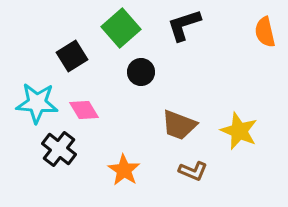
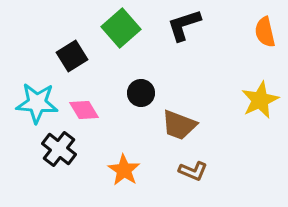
black circle: moved 21 px down
yellow star: moved 21 px right, 31 px up; rotated 24 degrees clockwise
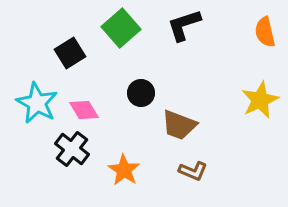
black square: moved 2 px left, 3 px up
cyan star: rotated 24 degrees clockwise
black cross: moved 13 px right
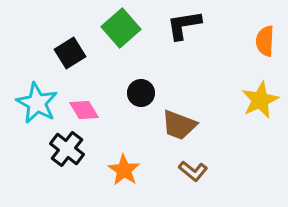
black L-shape: rotated 9 degrees clockwise
orange semicircle: moved 9 px down; rotated 16 degrees clockwise
black cross: moved 5 px left
brown L-shape: rotated 16 degrees clockwise
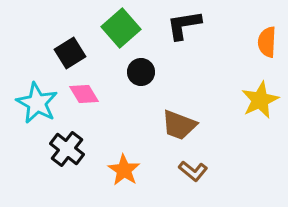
orange semicircle: moved 2 px right, 1 px down
black circle: moved 21 px up
pink diamond: moved 16 px up
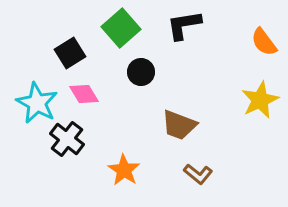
orange semicircle: moved 3 px left; rotated 40 degrees counterclockwise
black cross: moved 10 px up
brown L-shape: moved 5 px right, 3 px down
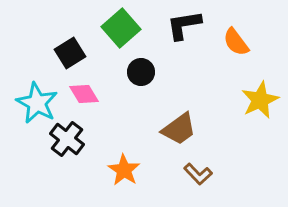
orange semicircle: moved 28 px left
brown trapezoid: moved 4 px down; rotated 57 degrees counterclockwise
brown L-shape: rotated 8 degrees clockwise
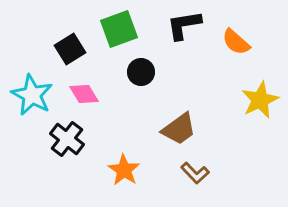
green square: moved 2 px left, 1 px down; rotated 21 degrees clockwise
orange semicircle: rotated 12 degrees counterclockwise
black square: moved 4 px up
cyan star: moved 5 px left, 8 px up
brown L-shape: moved 3 px left, 1 px up
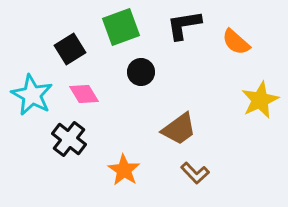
green square: moved 2 px right, 2 px up
black cross: moved 2 px right
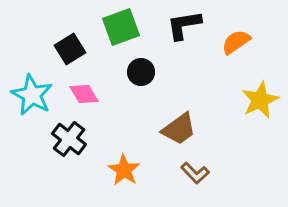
orange semicircle: rotated 104 degrees clockwise
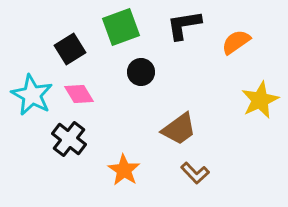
pink diamond: moved 5 px left
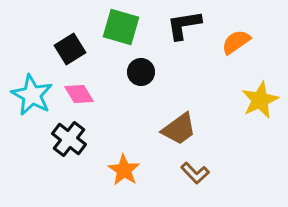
green square: rotated 36 degrees clockwise
